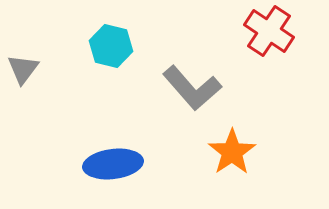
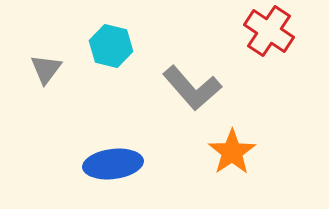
gray triangle: moved 23 px right
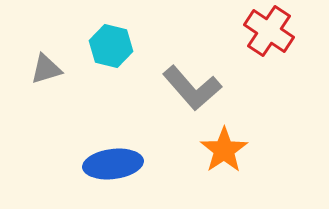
gray triangle: rotated 36 degrees clockwise
orange star: moved 8 px left, 2 px up
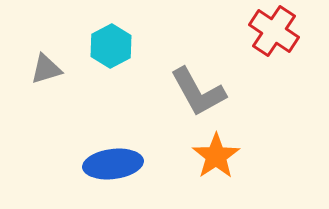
red cross: moved 5 px right
cyan hexagon: rotated 18 degrees clockwise
gray L-shape: moved 6 px right, 4 px down; rotated 12 degrees clockwise
orange star: moved 8 px left, 6 px down
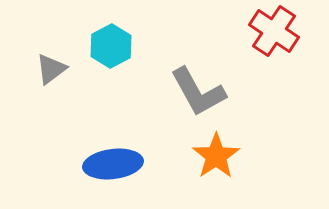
gray triangle: moved 5 px right; rotated 20 degrees counterclockwise
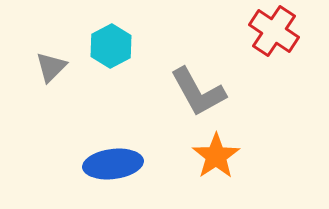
gray triangle: moved 2 px up; rotated 8 degrees counterclockwise
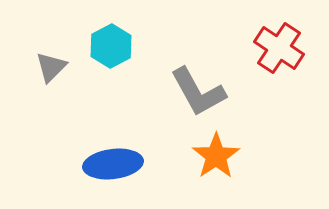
red cross: moved 5 px right, 17 px down
